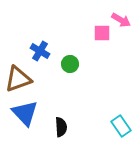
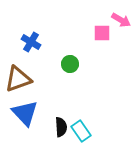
blue cross: moved 9 px left, 9 px up
cyan rectangle: moved 40 px left, 5 px down
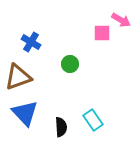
brown triangle: moved 2 px up
cyan rectangle: moved 12 px right, 11 px up
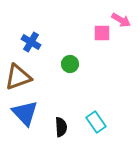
cyan rectangle: moved 3 px right, 2 px down
